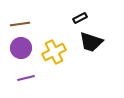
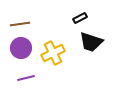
yellow cross: moved 1 px left, 1 px down
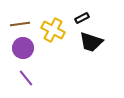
black rectangle: moved 2 px right
purple circle: moved 2 px right
yellow cross: moved 23 px up; rotated 35 degrees counterclockwise
purple line: rotated 66 degrees clockwise
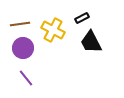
black trapezoid: rotated 45 degrees clockwise
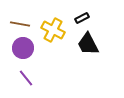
brown line: rotated 18 degrees clockwise
black trapezoid: moved 3 px left, 2 px down
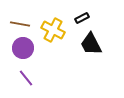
black trapezoid: moved 3 px right
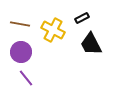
purple circle: moved 2 px left, 4 px down
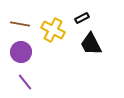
purple line: moved 1 px left, 4 px down
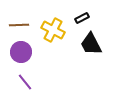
brown line: moved 1 px left, 1 px down; rotated 12 degrees counterclockwise
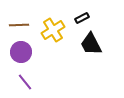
yellow cross: rotated 30 degrees clockwise
